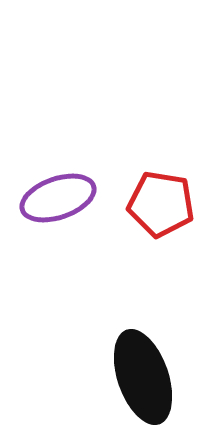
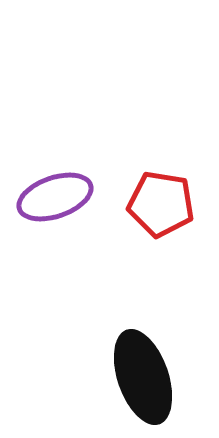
purple ellipse: moved 3 px left, 1 px up
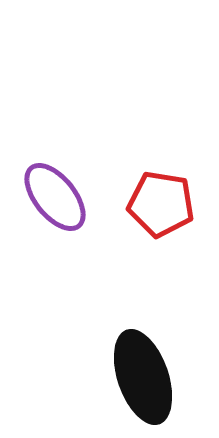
purple ellipse: rotated 70 degrees clockwise
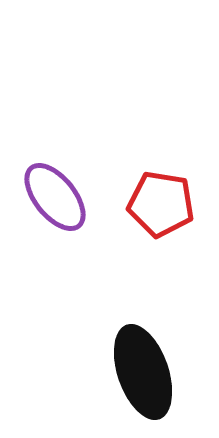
black ellipse: moved 5 px up
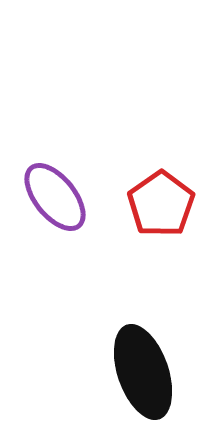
red pentagon: rotated 28 degrees clockwise
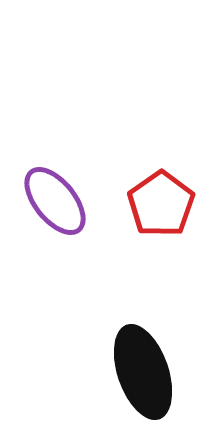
purple ellipse: moved 4 px down
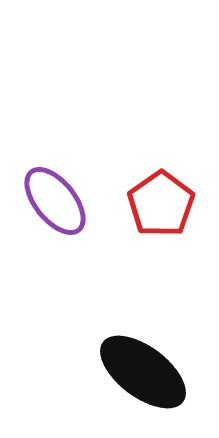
black ellipse: rotated 34 degrees counterclockwise
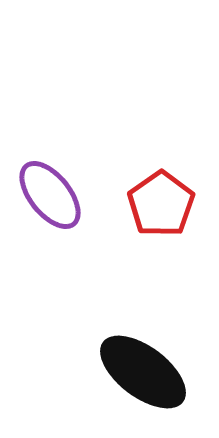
purple ellipse: moved 5 px left, 6 px up
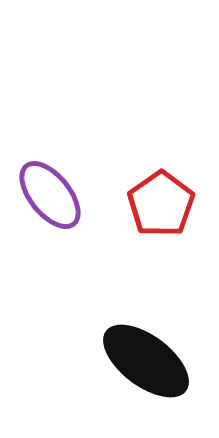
black ellipse: moved 3 px right, 11 px up
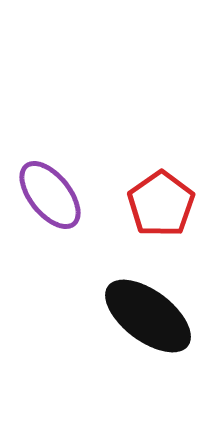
black ellipse: moved 2 px right, 45 px up
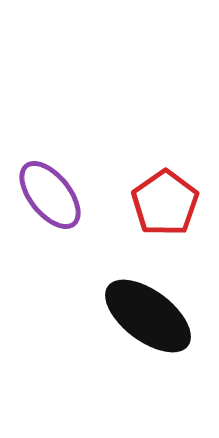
red pentagon: moved 4 px right, 1 px up
